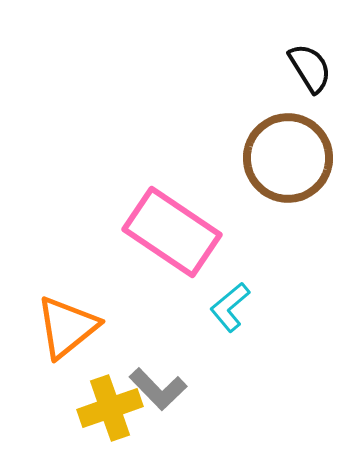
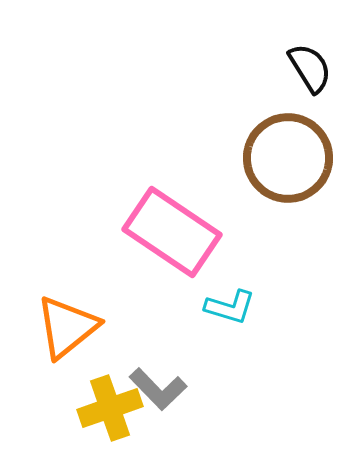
cyan L-shape: rotated 123 degrees counterclockwise
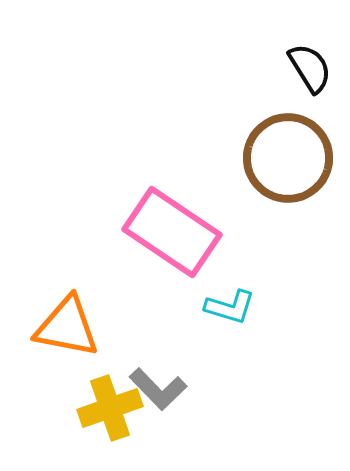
orange triangle: rotated 50 degrees clockwise
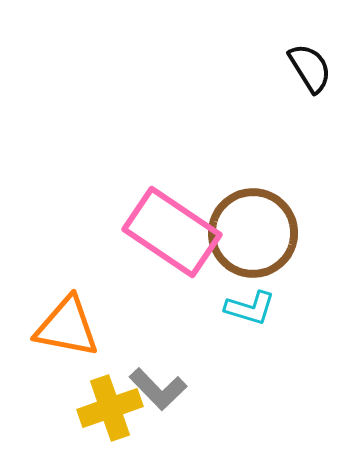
brown circle: moved 35 px left, 75 px down
cyan L-shape: moved 20 px right, 1 px down
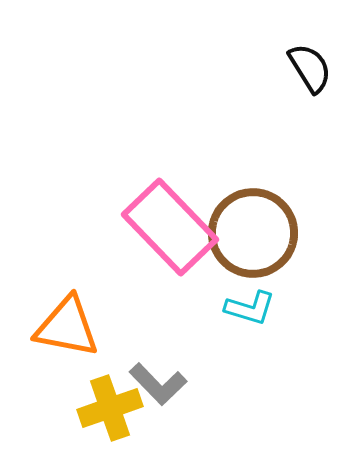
pink rectangle: moved 2 px left, 5 px up; rotated 12 degrees clockwise
gray L-shape: moved 5 px up
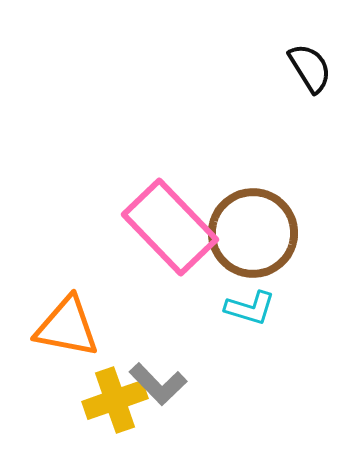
yellow cross: moved 5 px right, 8 px up
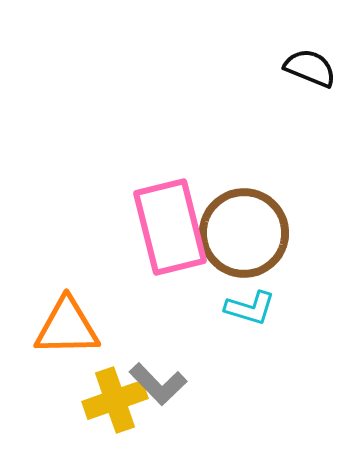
black semicircle: rotated 36 degrees counterclockwise
pink rectangle: rotated 30 degrees clockwise
brown circle: moved 9 px left
orange triangle: rotated 12 degrees counterclockwise
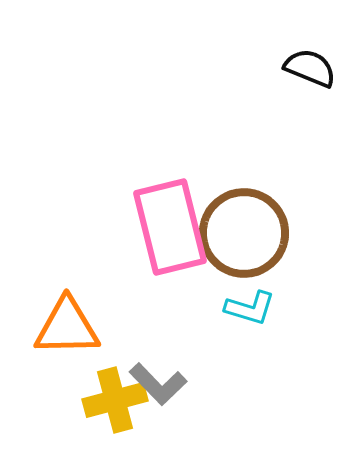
yellow cross: rotated 4 degrees clockwise
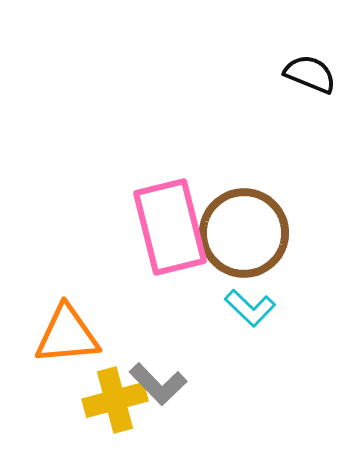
black semicircle: moved 6 px down
cyan L-shape: rotated 27 degrees clockwise
orange triangle: moved 8 px down; rotated 4 degrees counterclockwise
